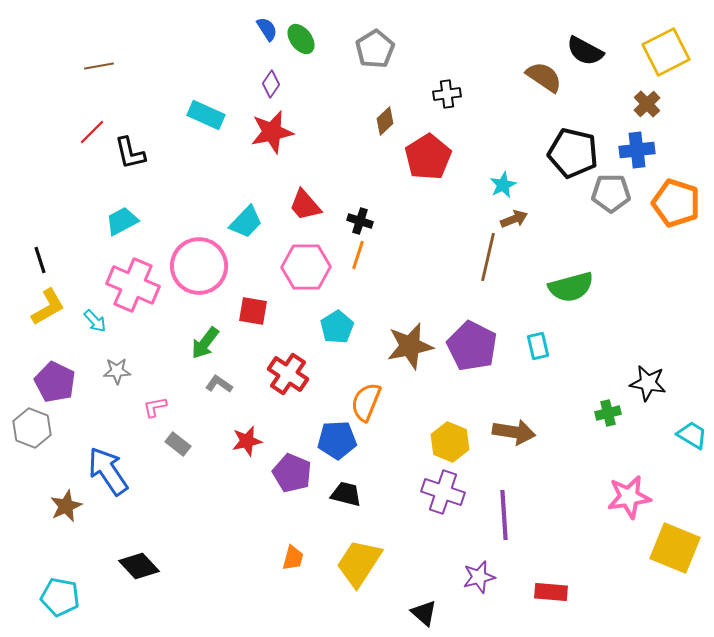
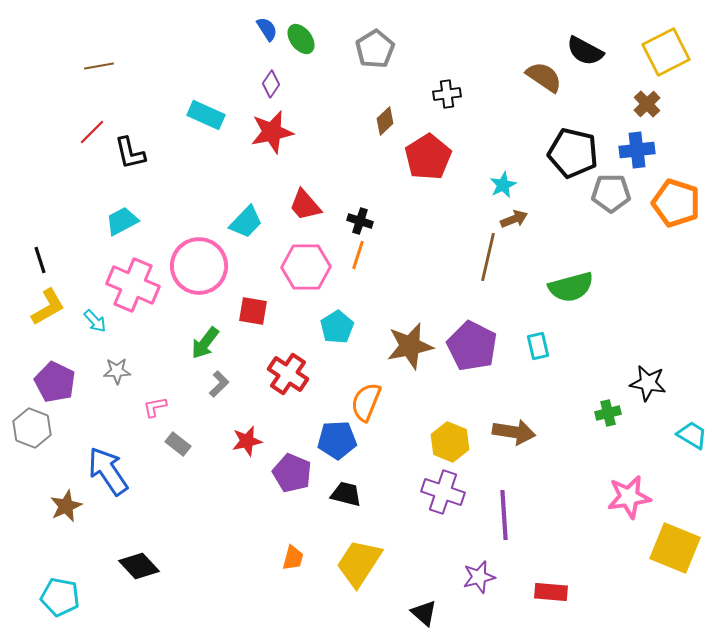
gray L-shape at (219, 384): rotated 100 degrees clockwise
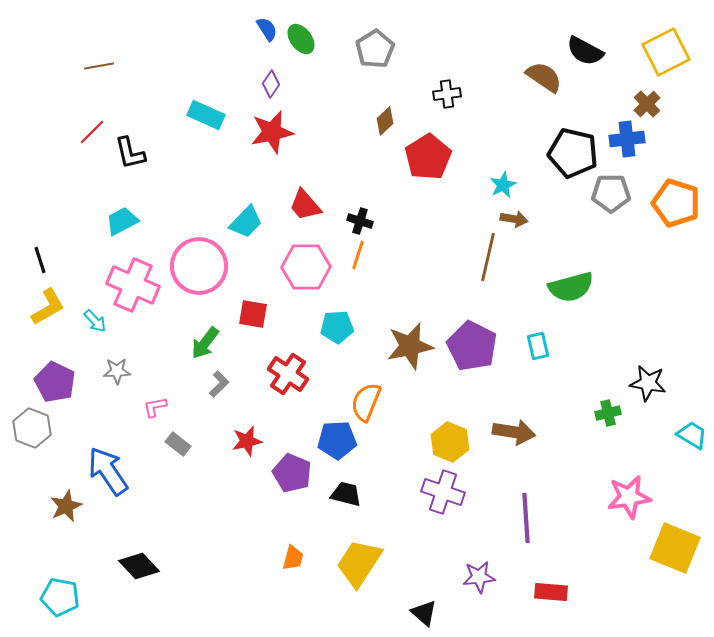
blue cross at (637, 150): moved 10 px left, 11 px up
brown arrow at (514, 219): rotated 32 degrees clockwise
red square at (253, 311): moved 3 px down
cyan pentagon at (337, 327): rotated 28 degrees clockwise
purple line at (504, 515): moved 22 px right, 3 px down
purple star at (479, 577): rotated 8 degrees clockwise
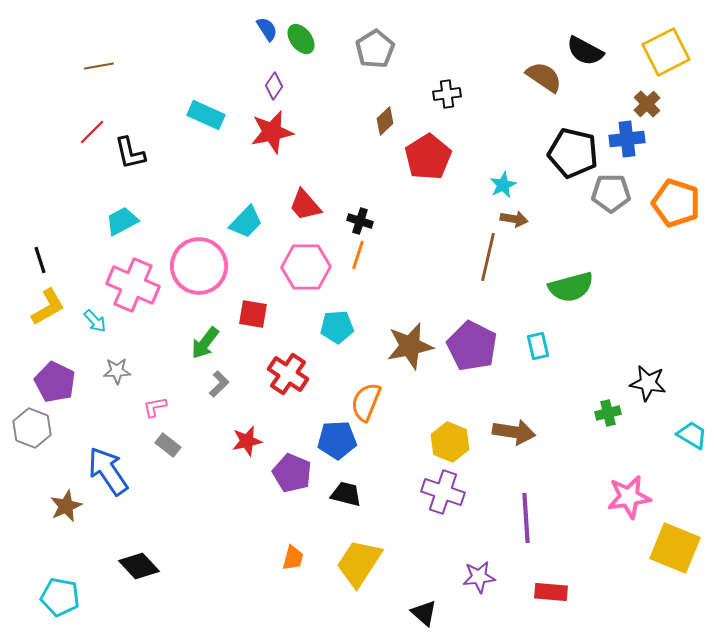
purple diamond at (271, 84): moved 3 px right, 2 px down
gray rectangle at (178, 444): moved 10 px left, 1 px down
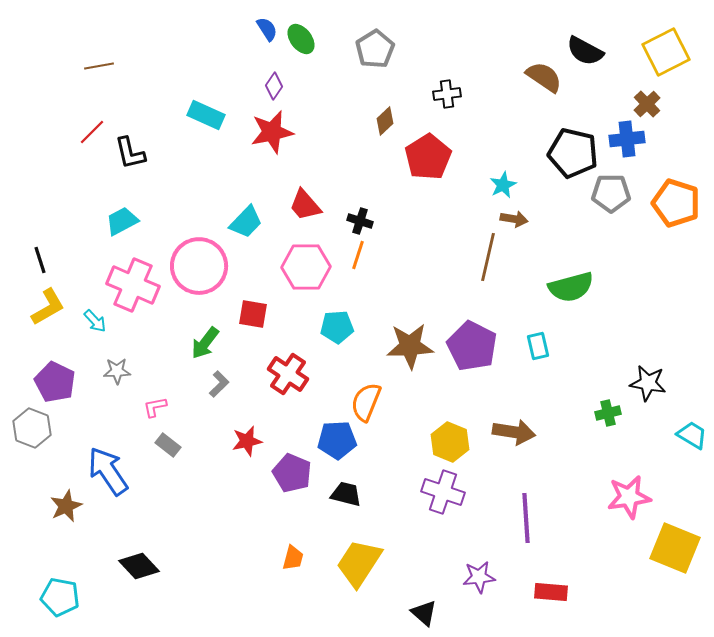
brown star at (410, 346): rotated 9 degrees clockwise
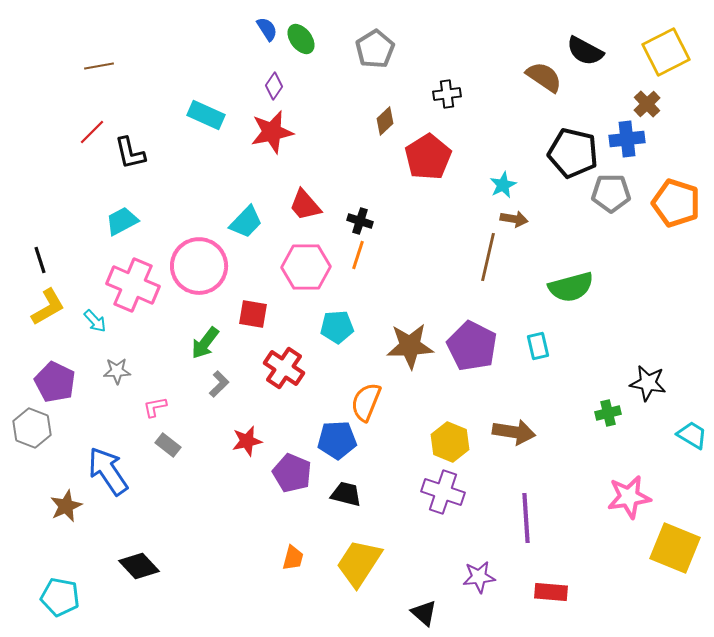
red cross at (288, 374): moved 4 px left, 6 px up
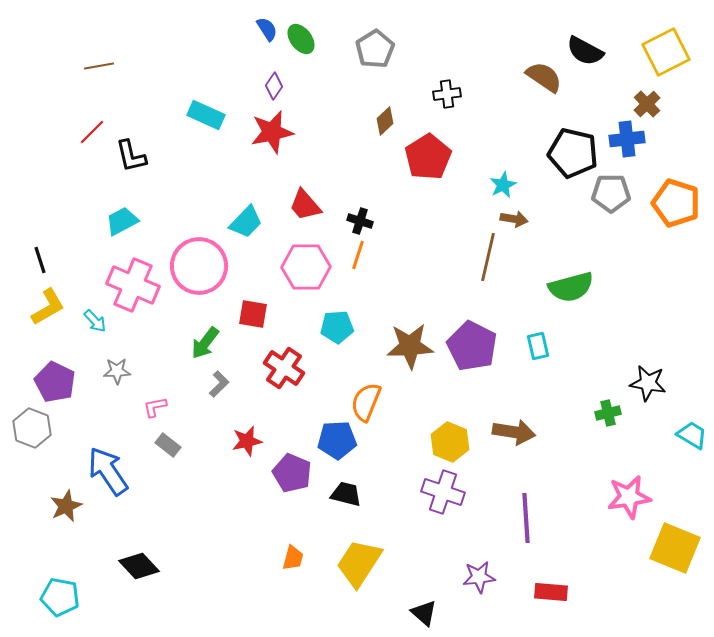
black L-shape at (130, 153): moved 1 px right, 3 px down
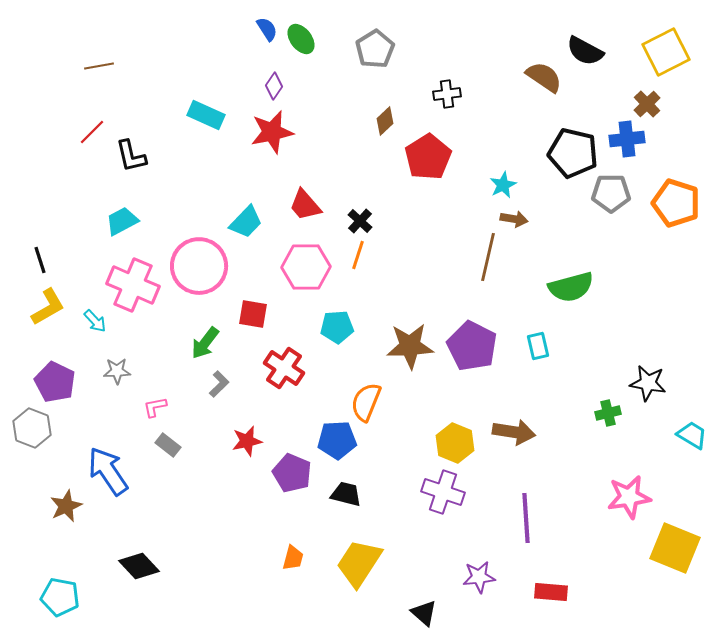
black cross at (360, 221): rotated 25 degrees clockwise
yellow hexagon at (450, 442): moved 5 px right, 1 px down
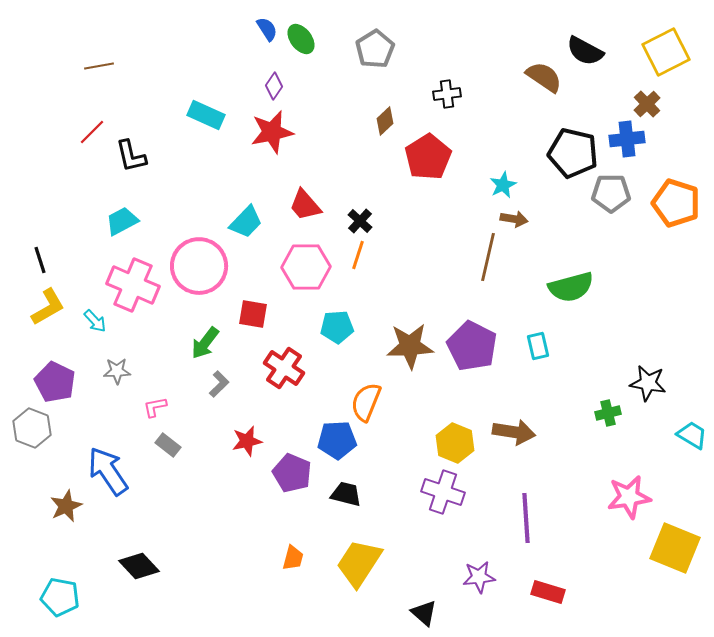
red rectangle at (551, 592): moved 3 px left; rotated 12 degrees clockwise
